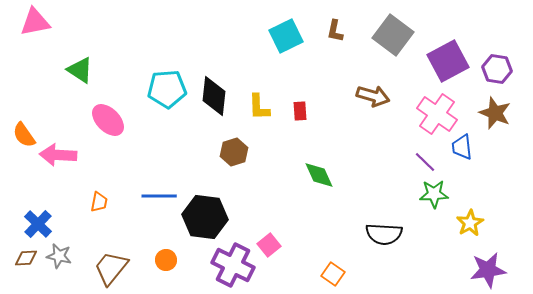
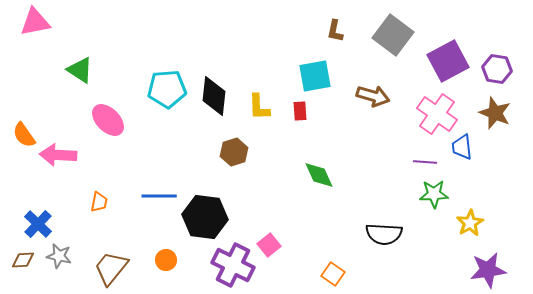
cyan square: moved 29 px right, 40 px down; rotated 16 degrees clockwise
purple line: rotated 40 degrees counterclockwise
brown diamond: moved 3 px left, 2 px down
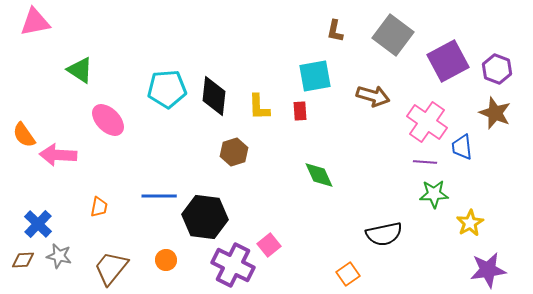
purple hexagon: rotated 12 degrees clockwise
pink cross: moved 10 px left, 8 px down
orange trapezoid: moved 5 px down
black semicircle: rotated 15 degrees counterclockwise
orange square: moved 15 px right; rotated 20 degrees clockwise
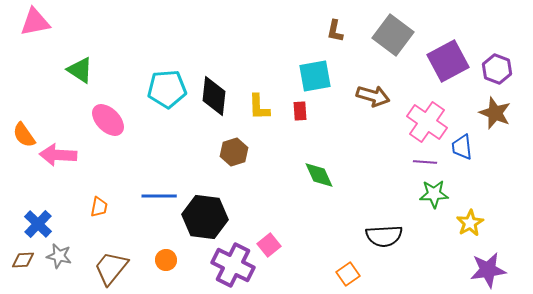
black semicircle: moved 2 px down; rotated 9 degrees clockwise
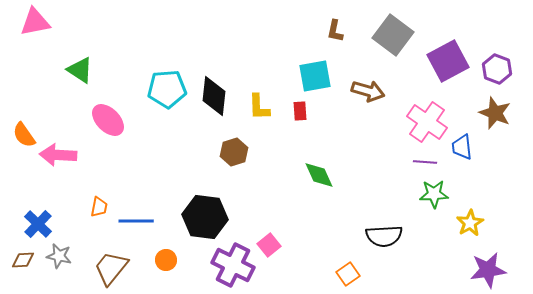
brown arrow: moved 5 px left, 5 px up
blue line: moved 23 px left, 25 px down
